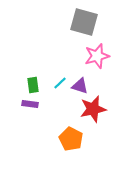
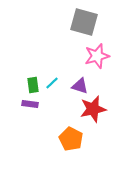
cyan line: moved 8 px left
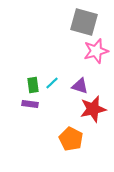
pink star: moved 1 px left, 5 px up
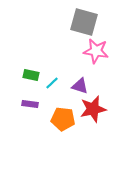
pink star: rotated 25 degrees clockwise
green rectangle: moved 2 px left, 10 px up; rotated 70 degrees counterclockwise
orange pentagon: moved 8 px left, 20 px up; rotated 20 degrees counterclockwise
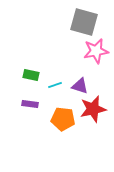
pink star: rotated 20 degrees counterclockwise
cyan line: moved 3 px right, 2 px down; rotated 24 degrees clockwise
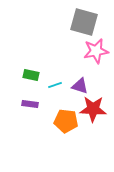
red star: rotated 16 degrees clockwise
orange pentagon: moved 3 px right, 2 px down
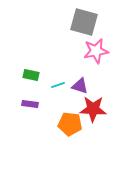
cyan line: moved 3 px right
orange pentagon: moved 4 px right, 3 px down
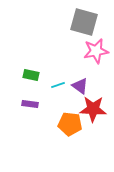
purple triangle: rotated 18 degrees clockwise
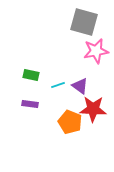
orange pentagon: moved 2 px up; rotated 15 degrees clockwise
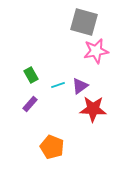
green rectangle: rotated 49 degrees clockwise
purple triangle: rotated 48 degrees clockwise
purple rectangle: rotated 56 degrees counterclockwise
orange pentagon: moved 18 px left, 25 px down
